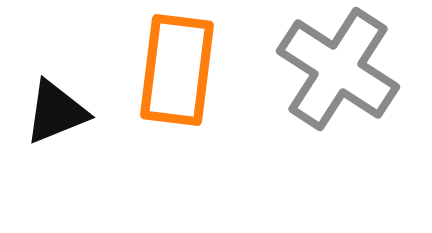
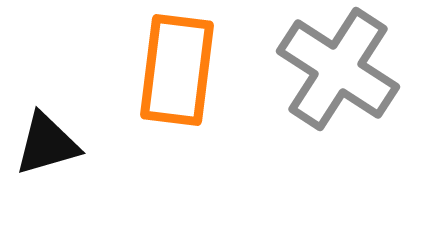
black triangle: moved 9 px left, 32 px down; rotated 6 degrees clockwise
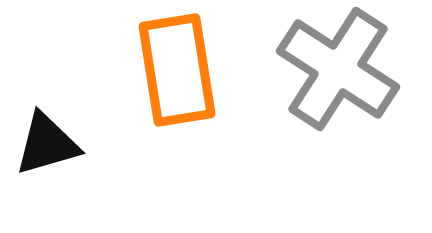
orange rectangle: rotated 16 degrees counterclockwise
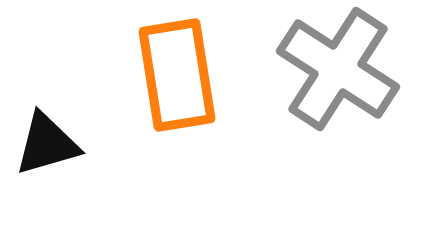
orange rectangle: moved 5 px down
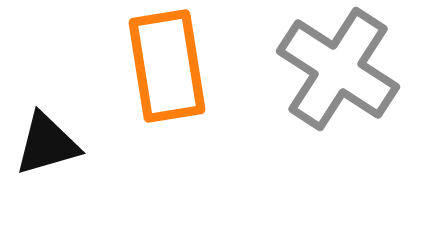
orange rectangle: moved 10 px left, 9 px up
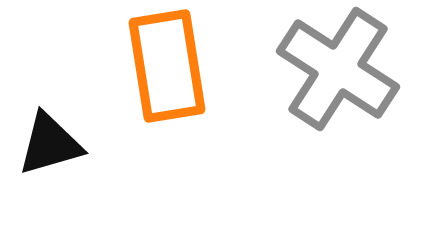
black triangle: moved 3 px right
